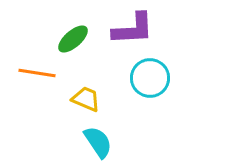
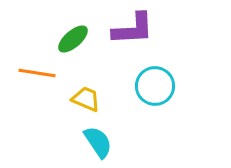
cyan circle: moved 5 px right, 8 px down
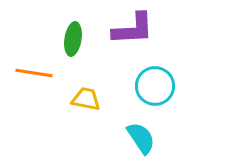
green ellipse: rotated 40 degrees counterclockwise
orange line: moved 3 px left
yellow trapezoid: rotated 12 degrees counterclockwise
cyan semicircle: moved 43 px right, 4 px up
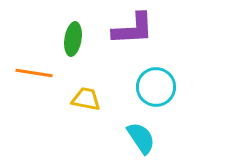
cyan circle: moved 1 px right, 1 px down
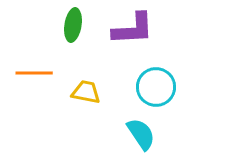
green ellipse: moved 14 px up
orange line: rotated 9 degrees counterclockwise
yellow trapezoid: moved 7 px up
cyan semicircle: moved 4 px up
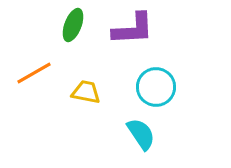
green ellipse: rotated 12 degrees clockwise
orange line: rotated 30 degrees counterclockwise
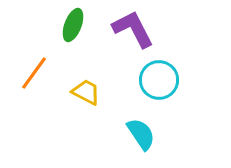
purple L-shape: rotated 114 degrees counterclockwise
orange line: rotated 24 degrees counterclockwise
cyan circle: moved 3 px right, 7 px up
yellow trapezoid: rotated 16 degrees clockwise
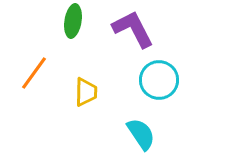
green ellipse: moved 4 px up; rotated 12 degrees counterclockwise
yellow trapezoid: rotated 64 degrees clockwise
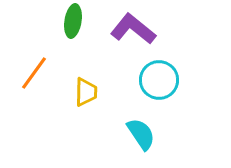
purple L-shape: rotated 24 degrees counterclockwise
